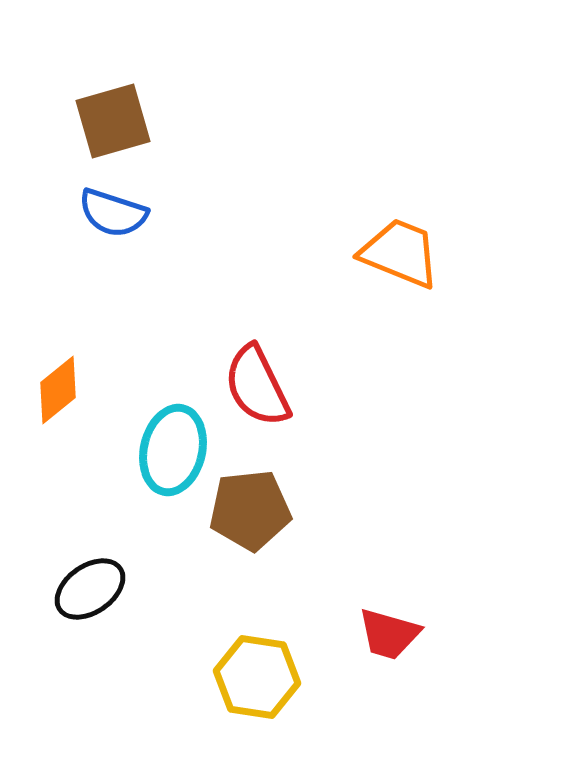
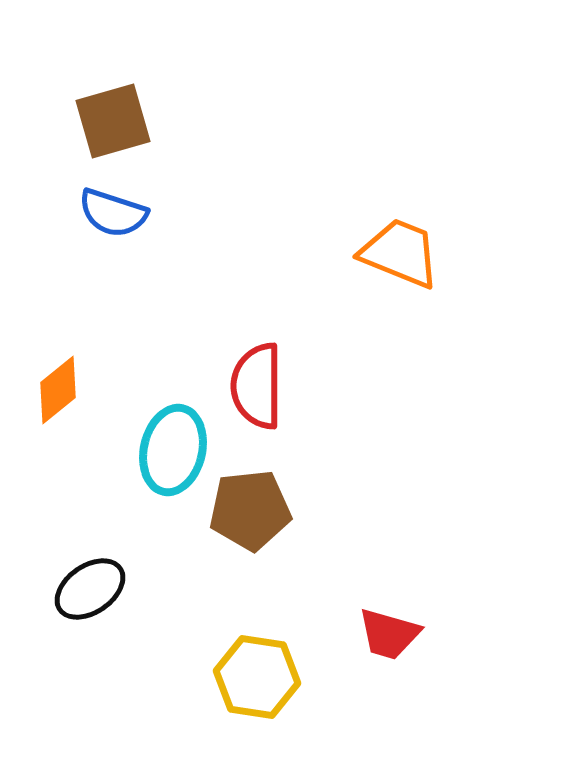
red semicircle: rotated 26 degrees clockwise
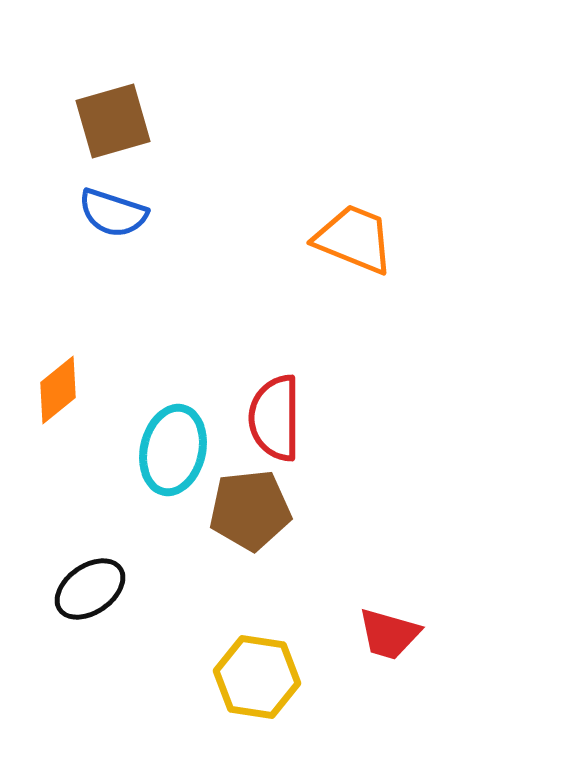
orange trapezoid: moved 46 px left, 14 px up
red semicircle: moved 18 px right, 32 px down
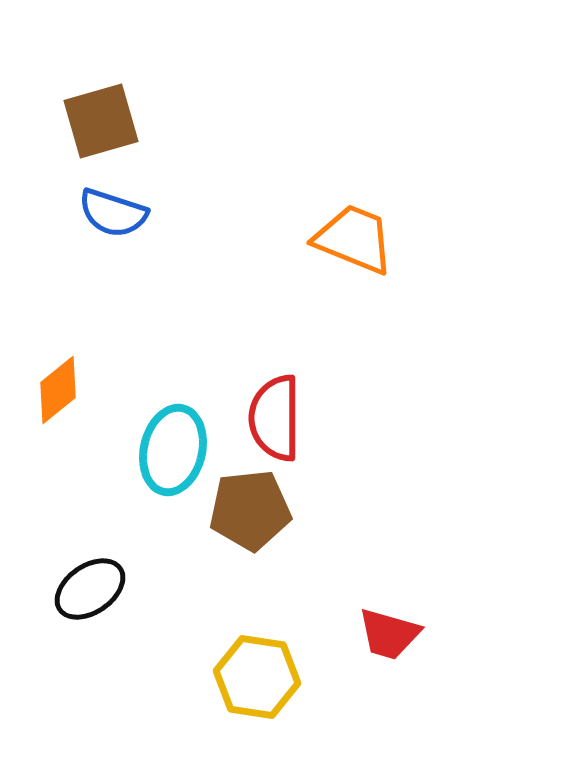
brown square: moved 12 px left
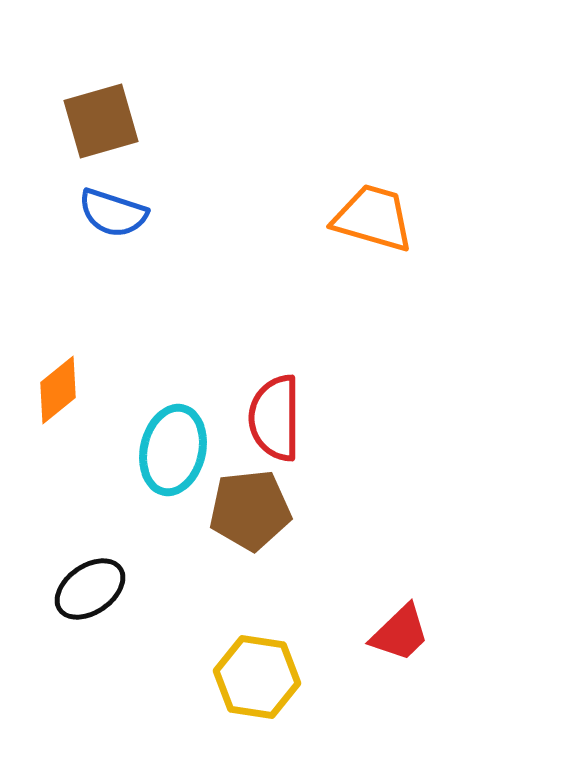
orange trapezoid: moved 19 px right, 21 px up; rotated 6 degrees counterclockwise
red trapezoid: moved 11 px right, 1 px up; rotated 60 degrees counterclockwise
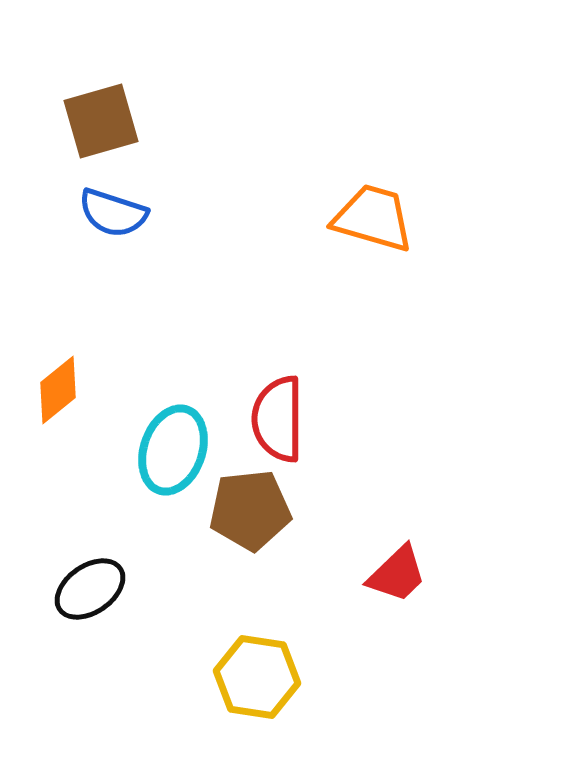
red semicircle: moved 3 px right, 1 px down
cyan ellipse: rotated 6 degrees clockwise
red trapezoid: moved 3 px left, 59 px up
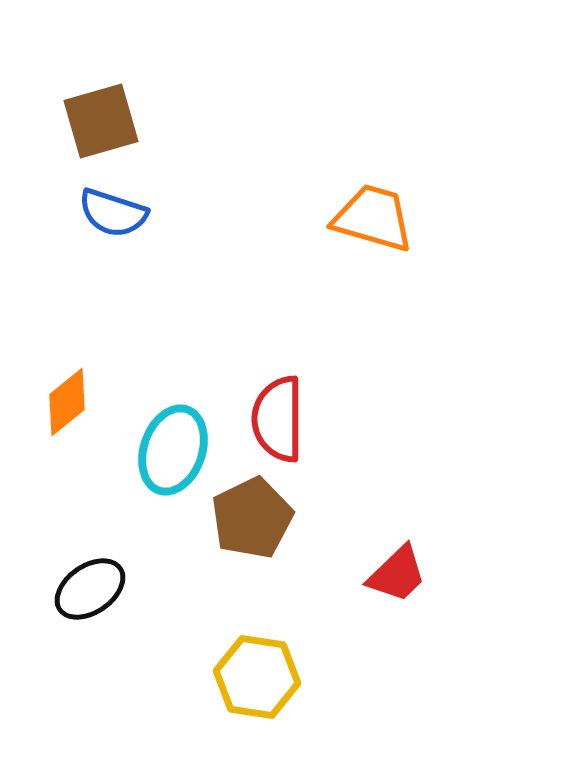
orange diamond: moved 9 px right, 12 px down
brown pentagon: moved 2 px right, 8 px down; rotated 20 degrees counterclockwise
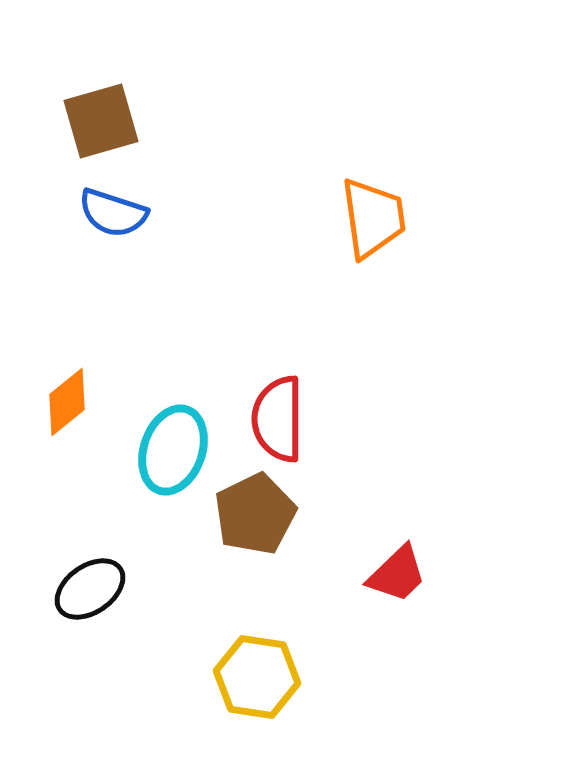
orange trapezoid: rotated 66 degrees clockwise
brown pentagon: moved 3 px right, 4 px up
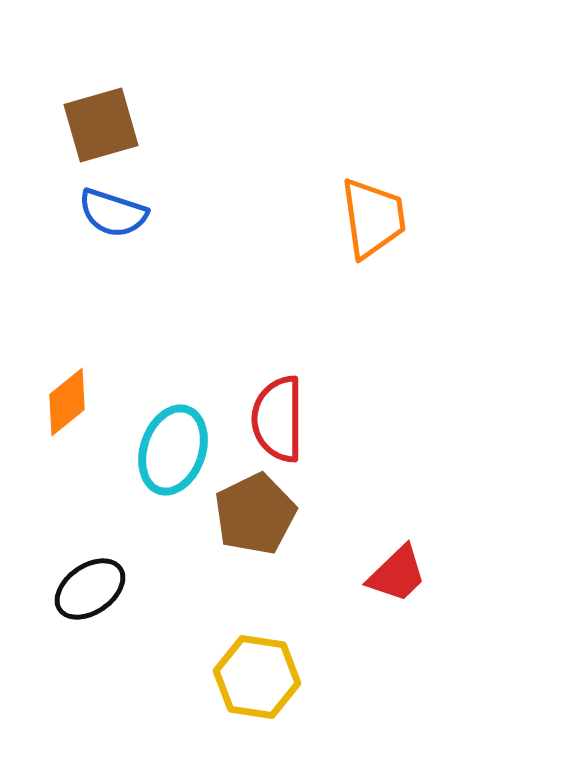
brown square: moved 4 px down
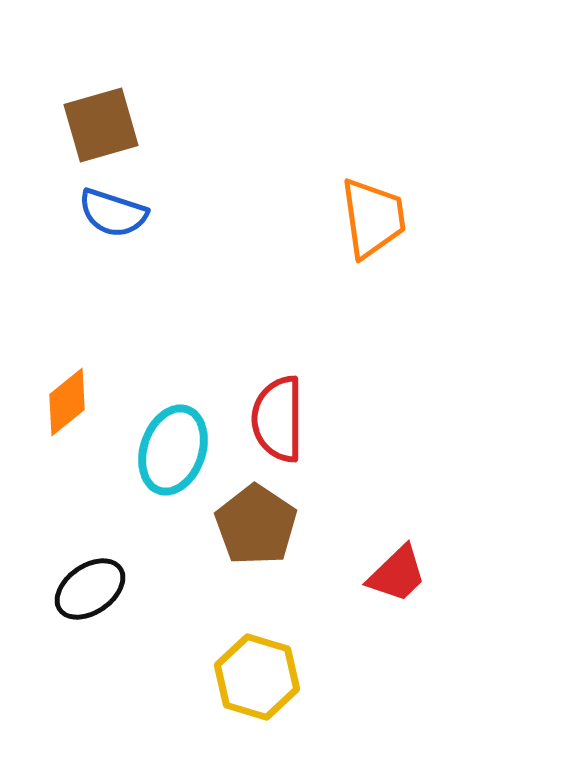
brown pentagon: moved 1 px right, 11 px down; rotated 12 degrees counterclockwise
yellow hexagon: rotated 8 degrees clockwise
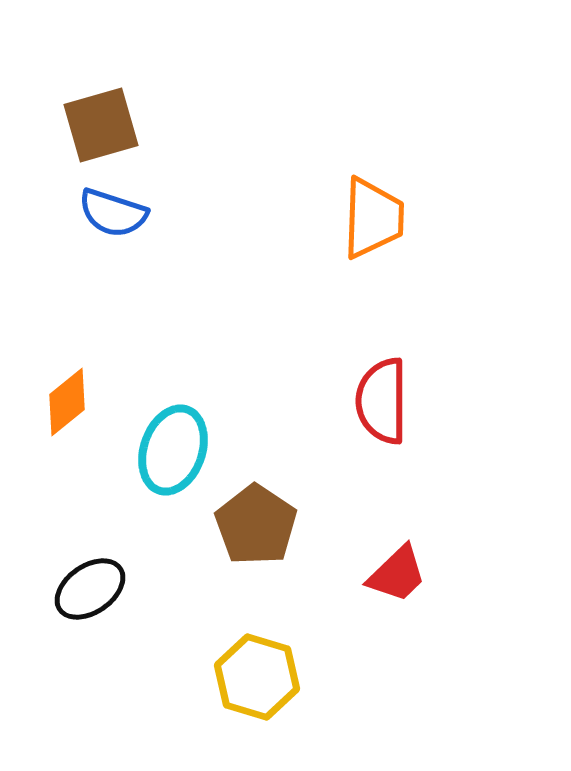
orange trapezoid: rotated 10 degrees clockwise
red semicircle: moved 104 px right, 18 px up
